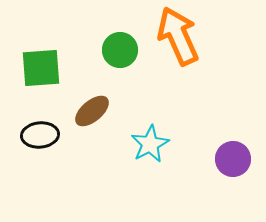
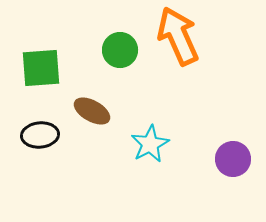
brown ellipse: rotated 69 degrees clockwise
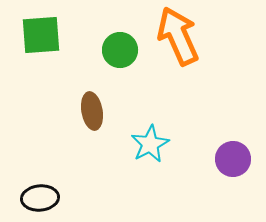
green square: moved 33 px up
brown ellipse: rotated 51 degrees clockwise
black ellipse: moved 63 px down
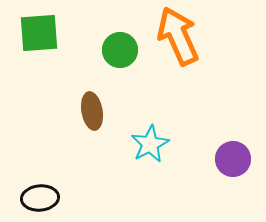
green square: moved 2 px left, 2 px up
